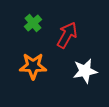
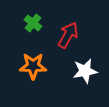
green cross: rotated 12 degrees counterclockwise
red arrow: moved 1 px right
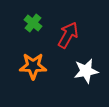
white star: moved 1 px right
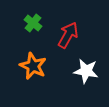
orange star: rotated 24 degrees clockwise
white star: rotated 20 degrees clockwise
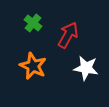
white star: moved 3 px up
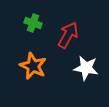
green cross: rotated 18 degrees counterclockwise
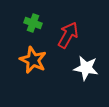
orange star: moved 6 px up
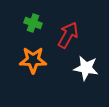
orange star: rotated 24 degrees counterclockwise
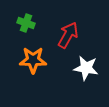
green cross: moved 7 px left
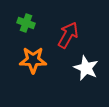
white star: rotated 15 degrees clockwise
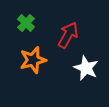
green cross: rotated 24 degrees clockwise
orange star: rotated 16 degrees counterclockwise
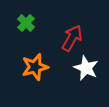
red arrow: moved 4 px right, 3 px down
orange star: moved 2 px right, 7 px down
